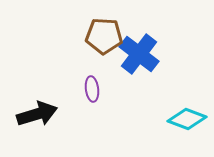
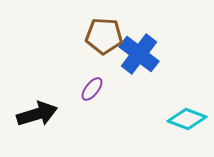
purple ellipse: rotated 45 degrees clockwise
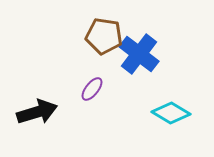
brown pentagon: rotated 6 degrees clockwise
black arrow: moved 2 px up
cyan diamond: moved 16 px left, 6 px up; rotated 9 degrees clockwise
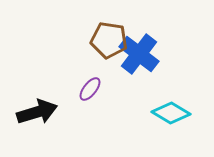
brown pentagon: moved 5 px right, 4 px down
purple ellipse: moved 2 px left
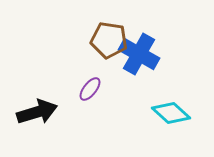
blue cross: rotated 9 degrees counterclockwise
cyan diamond: rotated 12 degrees clockwise
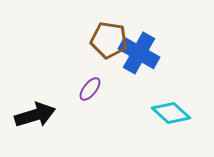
blue cross: moved 1 px up
black arrow: moved 2 px left, 3 px down
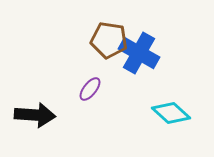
black arrow: rotated 21 degrees clockwise
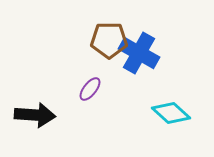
brown pentagon: rotated 9 degrees counterclockwise
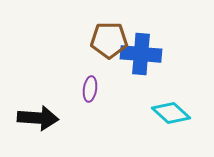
blue cross: moved 2 px right, 1 px down; rotated 24 degrees counterclockwise
purple ellipse: rotated 30 degrees counterclockwise
black arrow: moved 3 px right, 3 px down
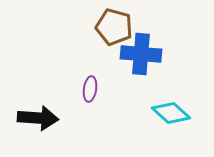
brown pentagon: moved 5 px right, 13 px up; rotated 15 degrees clockwise
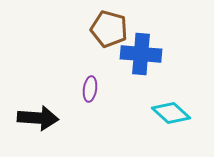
brown pentagon: moved 5 px left, 2 px down
